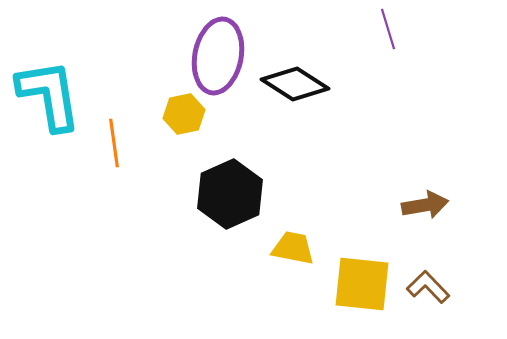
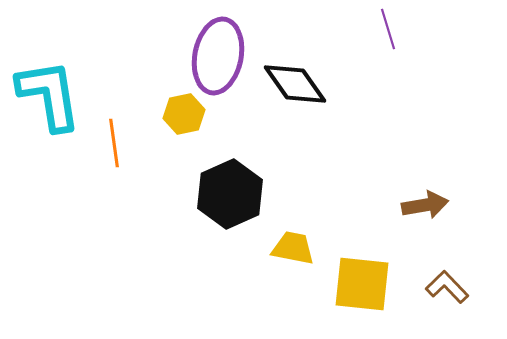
black diamond: rotated 22 degrees clockwise
brown L-shape: moved 19 px right
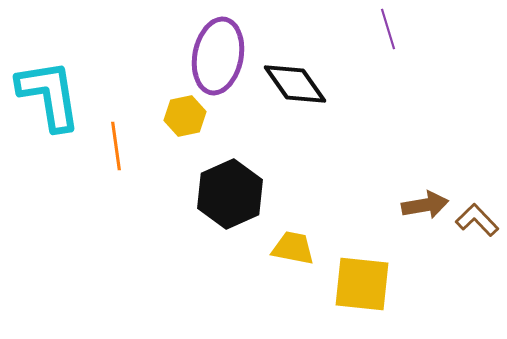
yellow hexagon: moved 1 px right, 2 px down
orange line: moved 2 px right, 3 px down
brown L-shape: moved 30 px right, 67 px up
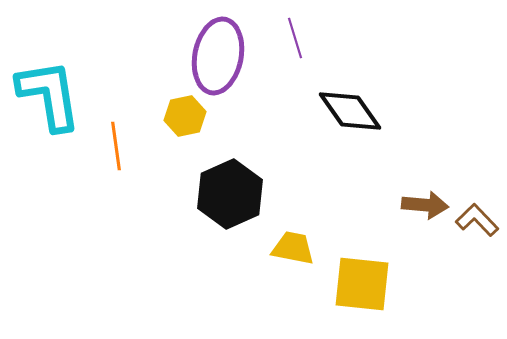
purple line: moved 93 px left, 9 px down
black diamond: moved 55 px right, 27 px down
brown arrow: rotated 15 degrees clockwise
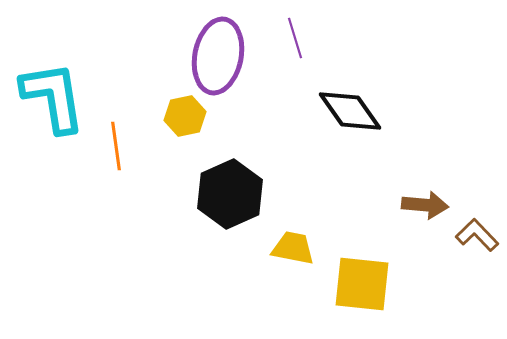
cyan L-shape: moved 4 px right, 2 px down
brown L-shape: moved 15 px down
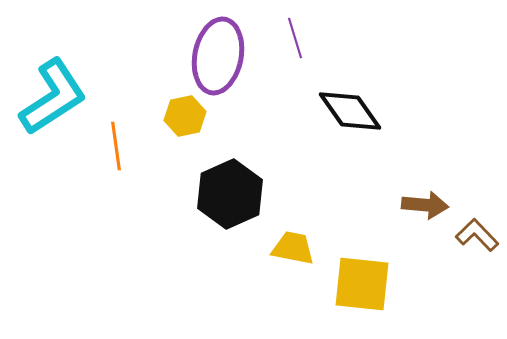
cyan L-shape: rotated 66 degrees clockwise
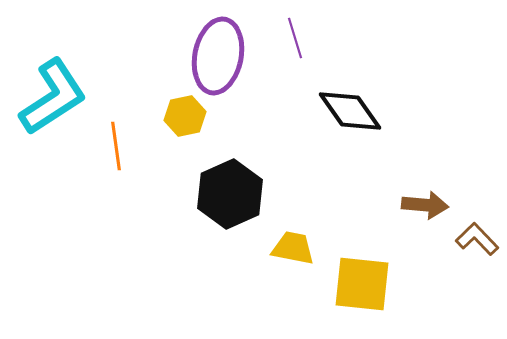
brown L-shape: moved 4 px down
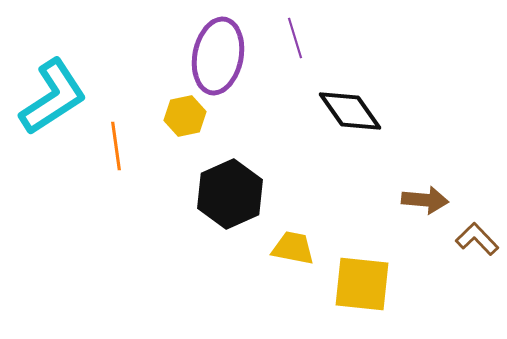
brown arrow: moved 5 px up
